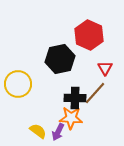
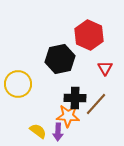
brown line: moved 1 px right, 11 px down
orange star: moved 3 px left, 2 px up
purple arrow: rotated 24 degrees counterclockwise
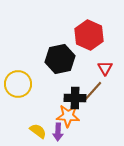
brown line: moved 4 px left, 12 px up
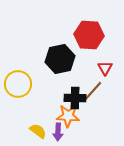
red hexagon: rotated 20 degrees counterclockwise
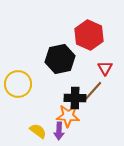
red hexagon: rotated 20 degrees clockwise
purple arrow: moved 1 px right, 1 px up
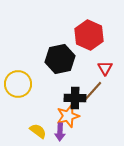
orange star: rotated 20 degrees counterclockwise
purple arrow: moved 1 px right, 1 px down
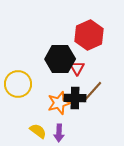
red hexagon: rotated 12 degrees clockwise
black hexagon: rotated 12 degrees clockwise
red triangle: moved 28 px left
orange star: moved 9 px left, 13 px up
purple arrow: moved 1 px left, 1 px down
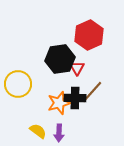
black hexagon: rotated 8 degrees counterclockwise
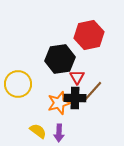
red hexagon: rotated 12 degrees clockwise
red triangle: moved 9 px down
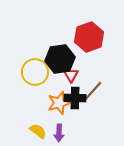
red hexagon: moved 2 px down; rotated 8 degrees counterclockwise
red triangle: moved 6 px left, 2 px up
yellow circle: moved 17 px right, 12 px up
